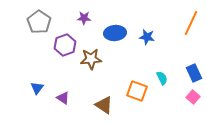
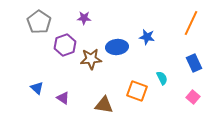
blue ellipse: moved 2 px right, 14 px down
blue rectangle: moved 10 px up
blue triangle: rotated 24 degrees counterclockwise
brown triangle: rotated 24 degrees counterclockwise
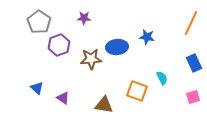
purple hexagon: moved 6 px left
pink square: rotated 32 degrees clockwise
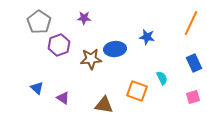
blue ellipse: moved 2 px left, 2 px down
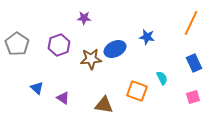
gray pentagon: moved 22 px left, 22 px down
blue ellipse: rotated 20 degrees counterclockwise
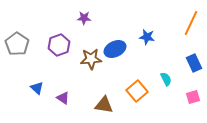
cyan semicircle: moved 4 px right, 1 px down
orange square: rotated 30 degrees clockwise
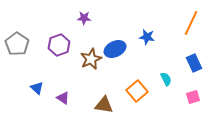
brown star: rotated 20 degrees counterclockwise
